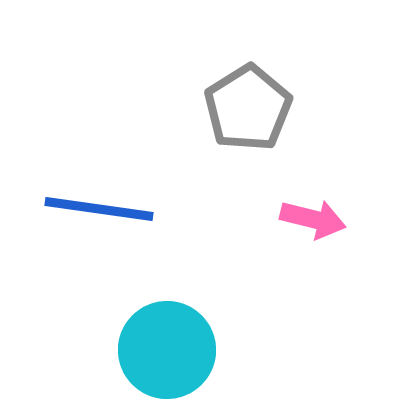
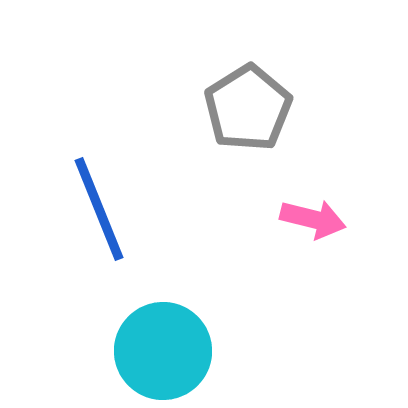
blue line: rotated 60 degrees clockwise
cyan circle: moved 4 px left, 1 px down
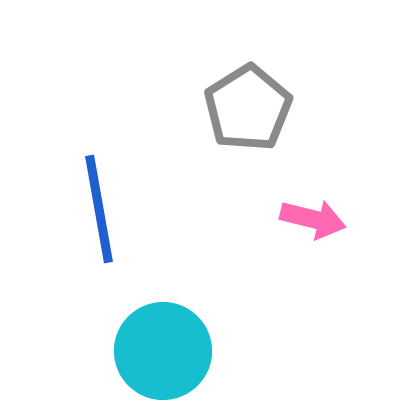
blue line: rotated 12 degrees clockwise
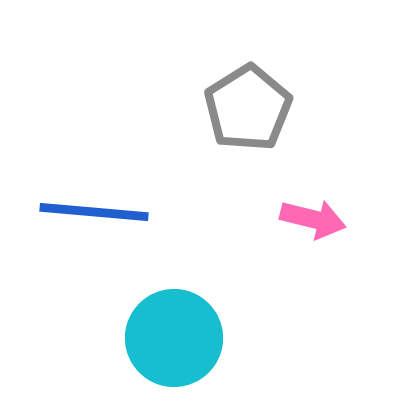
blue line: moved 5 px left, 3 px down; rotated 75 degrees counterclockwise
cyan circle: moved 11 px right, 13 px up
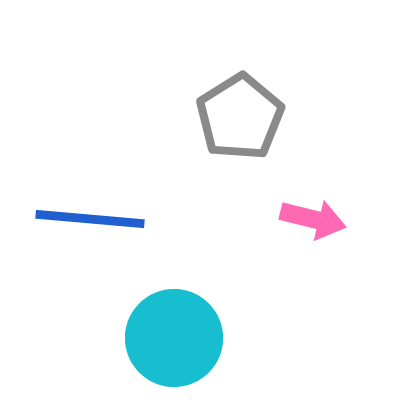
gray pentagon: moved 8 px left, 9 px down
blue line: moved 4 px left, 7 px down
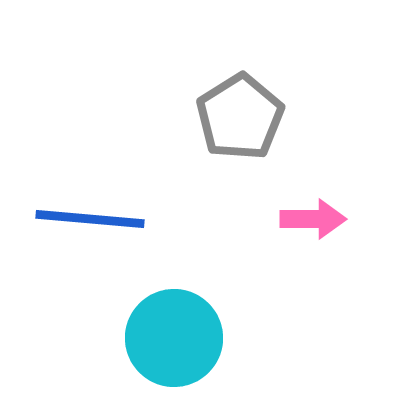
pink arrow: rotated 14 degrees counterclockwise
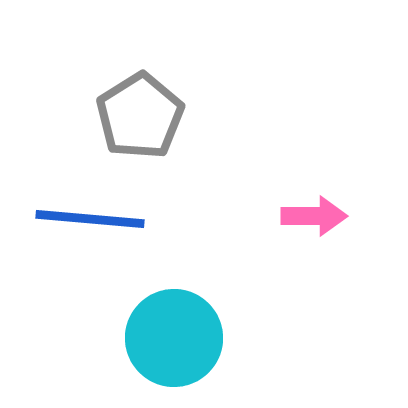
gray pentagon: moved 100 px left, 1 px up
pink arrow: moved 1 px right, 3 px up
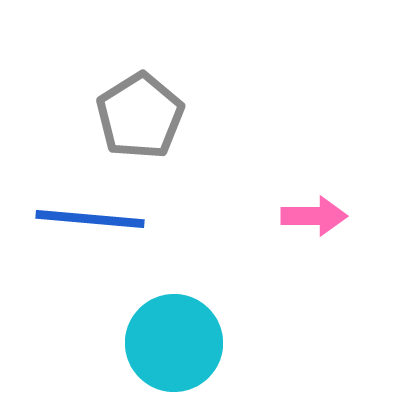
cyan circle: moved 5 px down
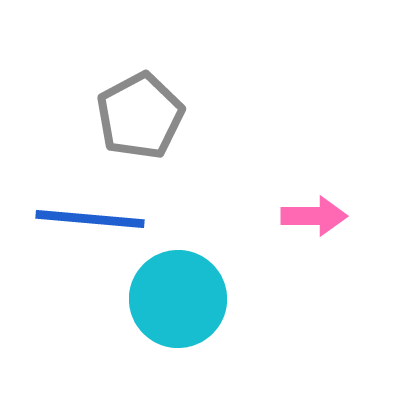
gray pentagon: rotated 4 degrees clockwise
cyan circle: moved 4 px right, 44 px up
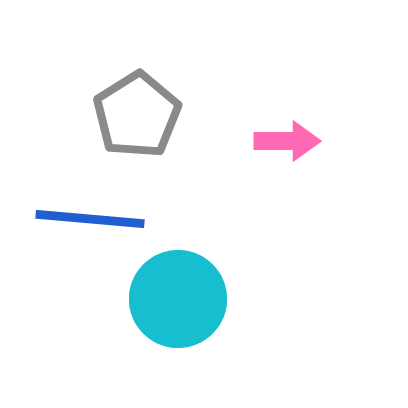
gray pentagon: moved 3 px left, 1 px up; rotated 4 degrees counterclockwise
pink arrow: moved 27 px left, 75 px up
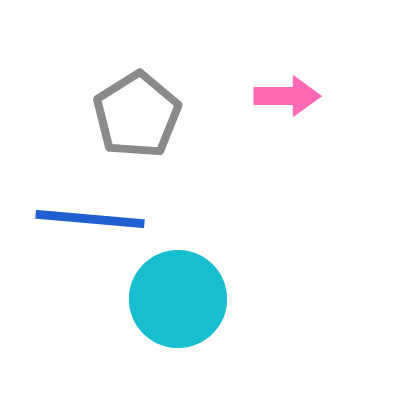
pink arrow: moved 45 px up
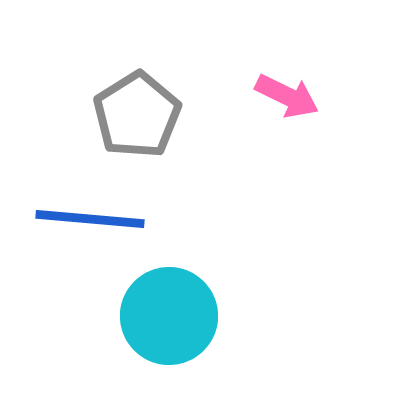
pink arrow: rotated 26 degrees clockwise
cyan circle: moved 9 px left, 17 px down
